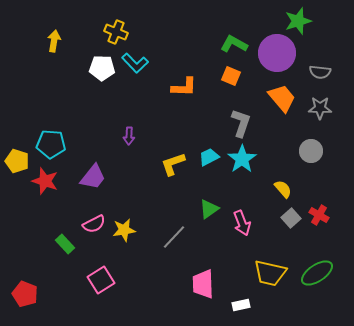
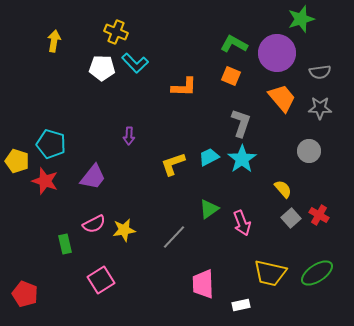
green star: moved 3 px right, 2 px up
gray semicircle: rotated 15 degrees counterclockwise
cyan pentagon: rotated 12 degrees clockwise
gray circle: moved 2 px left
green rectangle: rotated 30 degrees clockwise
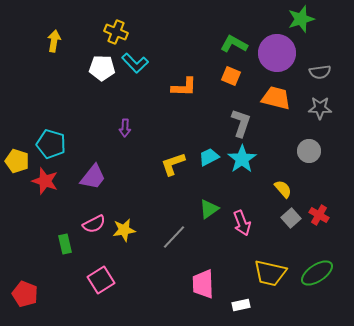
orange trapezoid: moved 6 px left; rotated 36 degrees counterclockwise
purple arrow: moved 4 px left, 8 px up
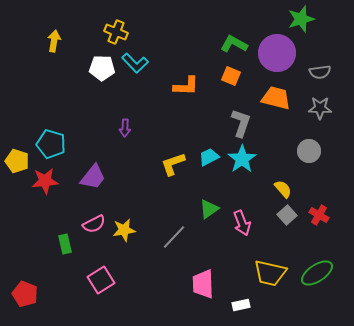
orange L-shape: moved 2 px right, 1 px up
red star: rotated 24 degrees counterclockwise
gray square: moved 4 px left, 3 px up
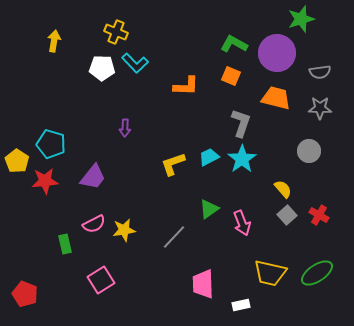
yellow pentagon: rotated 15 degrees clockwise
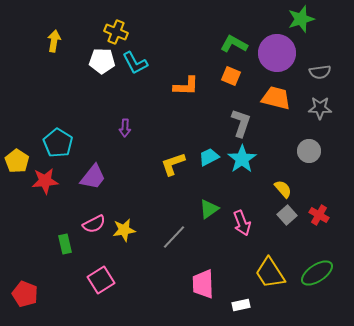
cyan L-shape: rotated 16 degrees clockwise
white pentagon: moved 7 px up
cyan pentagon: moved 7 px right, 1 px up; rotated 16 degrees clockwise
yellow trapezoid: rotated 44 degrees clockwise
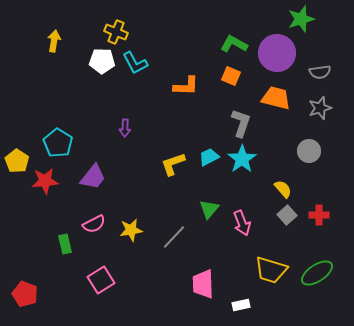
gray star: rotated 20 degrees counterclockwise
green triangle: rotated 15 degrees counterclockwise
red cross: rotated 30 degrees counterclockwise
yellow star: moved 7 px right
yellow trapezoid: moved 1 px right, 3 px up; rotated 40 degrees counterclockwise
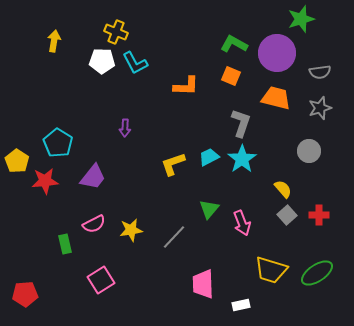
red pentagon: rotated 25 degrees counterclockwise
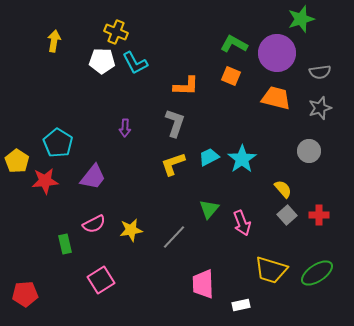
gray L-shape: moved 66 px left
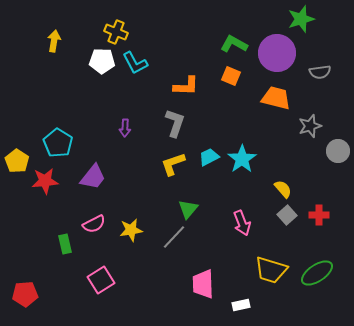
gray star: moved 10 px left, 18 px down
gray circle: moved 29 px right
green triangle: moved 21 px left
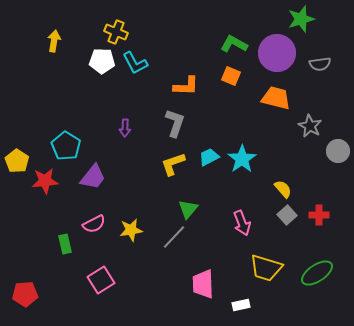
gray semicircle: moved 8 px up
gray star: rotated 25 degrees counterclockwise
cyan pentagon: moved 8 px right, 3 px down
yellow trapezoid: moved 5 px left, 2 px up
